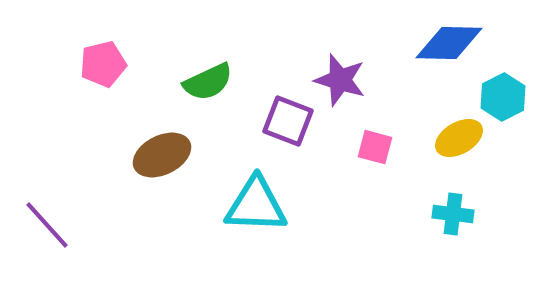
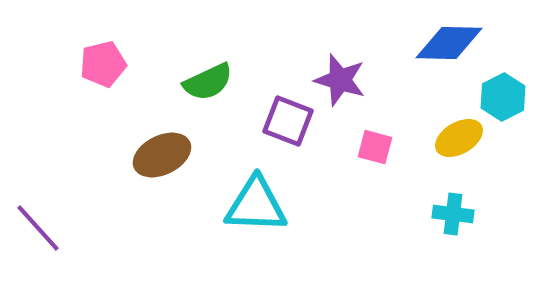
purple line: moved 9 px left, 3 px down
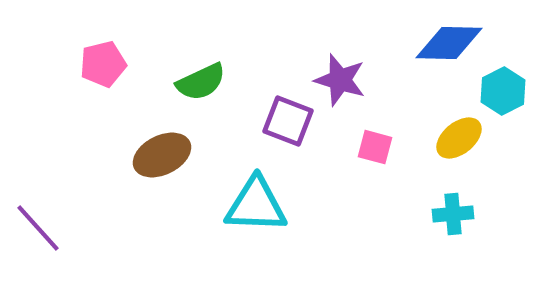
green semicircle: moved 7 px left
cyan hexagon: moved 6 px up
yellow ellipse: rotated 9 degrees counterclockwise
cyan cross: rotated 12 degrees counterclockwise
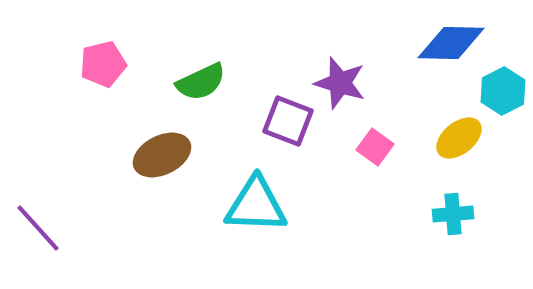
blue diamond: moved 2 px right
purple star: moved 3 px down
pink square: rotated 21 degrees clockwise
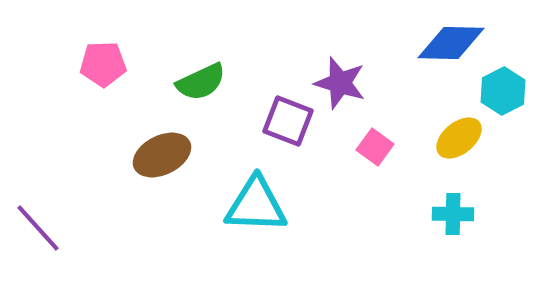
pink pentagon: rotated 12 degrees clockwise
cyan cross: rotated 6 degrees clockwise
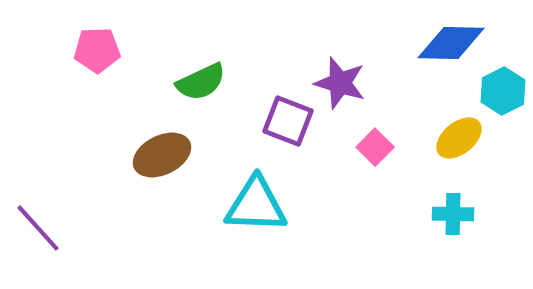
pink pentagon: moved 6 px left, 14 px up
pink square: rotated 9 degrees clockwise
